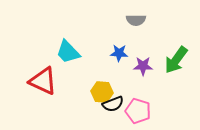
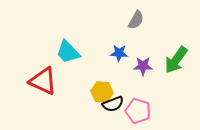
gray semicircle: rotated 60 degrees counterclockwise
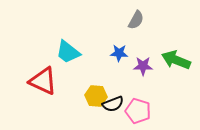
cyan trapezoid: rotated 8 degrees counterclockwise
green arrow: rotated 76 degrees clockwise
yellow hexagon: moved 6 px left, 4 px down
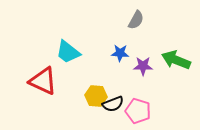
blue star: moved 1 px right
